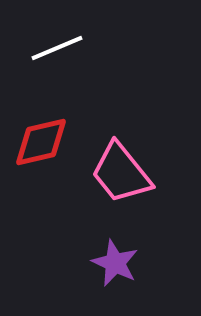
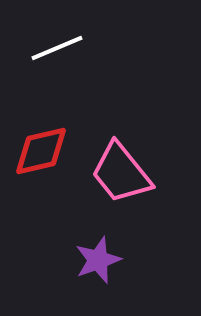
red diamond: moved 9 px down
purple star: moved 17 px left, 3 px up; rotated 27 degrees clockwise
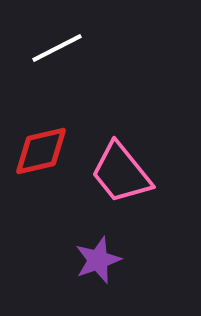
white line: rotated 4 degrees counterclockwise
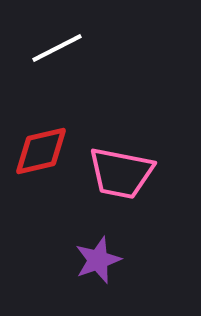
pink trapezoid: rotated 40 degrees counterclockwise
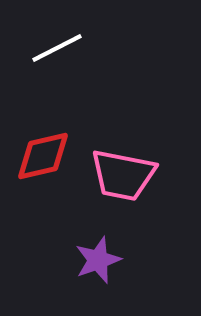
red diamond: moved 2 px right, 5 px down
pink trapezoid: moved 2 px right, 2 px down
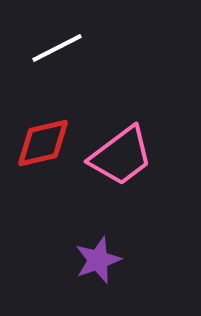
red diamond: moved 13 px up
pink trapezoid: moved 2 px left, 19 px up; rotated 48 degrees counterclockwise
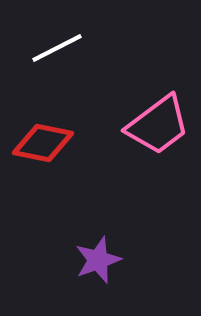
red diamond: rotated 24 degrees clockwise
pink trapezoid: moved 37 px right, 31 px up
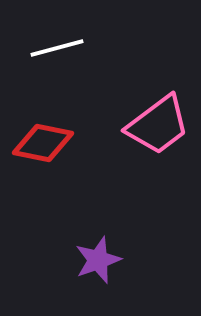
white line: rotated 12 degrees clockwise
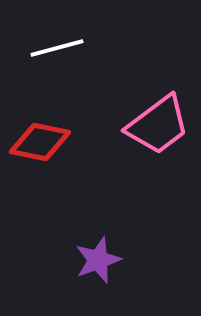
red diamond: moved 3 px left, 1 px up
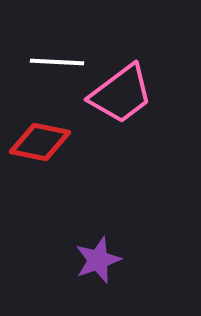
white line: moved 14 px down; rotated 18 degrees clockwise
pink trapezoid: moved 37 px left, 31 px up
